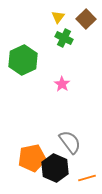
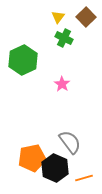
brown square: moved 2 px up
orange line: moved 3 px left
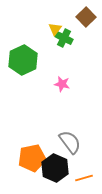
yellow triangle: moved 3 px left, 12 px down
pink star: rotated 21 degrees counterclockwise
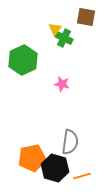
brown square: rotated 36 degrees counterclockwise
gray semicircle: rotated 45 degrees clockwise
black hexagon: rotated 8 degrees counterclockwise
orange line: moved 2 px left, 2 px up
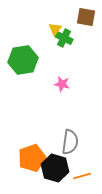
green hexagon: rotated 16 degrees clockwise
orange pentagon: rotated 8 degrees counterclockwise
